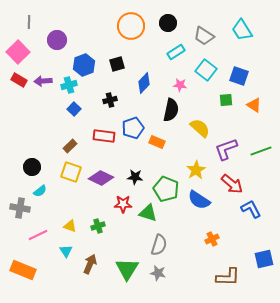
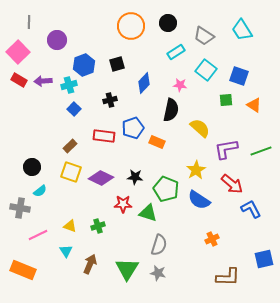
purple L-shape at (226, 149): rotated 10 degrees clockwise
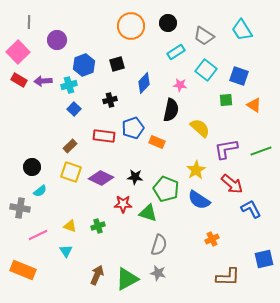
brown arrow at (90, 264): moved 7 px right, 11 px down
green triangle at (127, 269): moved 10 px down; rotated 30 degrees clockwise
